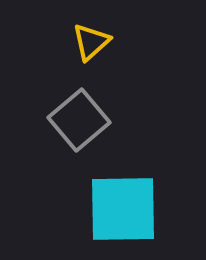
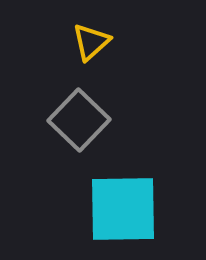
gray square: rotated 6 degrees counterclockwise
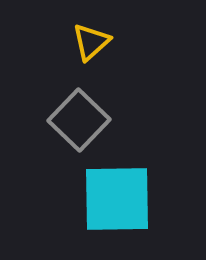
cyan square: moved 6 px left, 10 px up
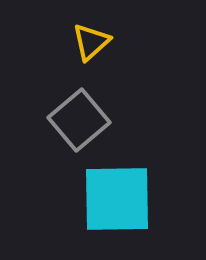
gray square: rotated 6 degrees clockwise
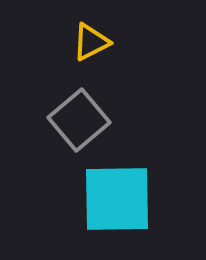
yellow triangle: rotated 15 degrees clockwise
